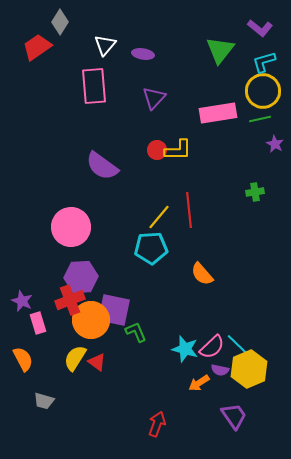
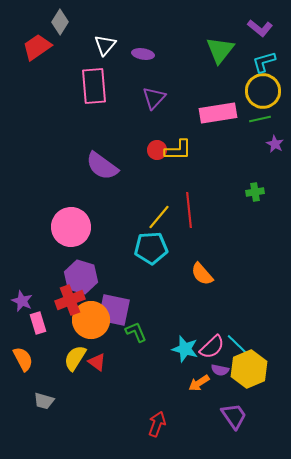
purple hexagon at (81, 277): rotated 20 degrees clockwise
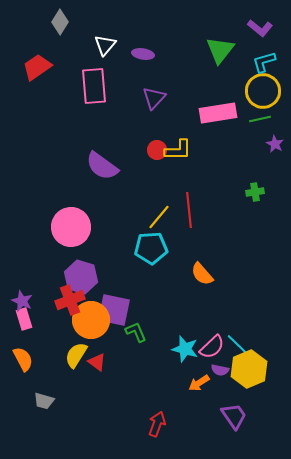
red trapezoid at (37, 47): moved 20 px down
pink rectangle at (38, 323): moved 14 px left, 4 px up
yellow semicircle at (75, 358): moved 1 px right, 3 px up
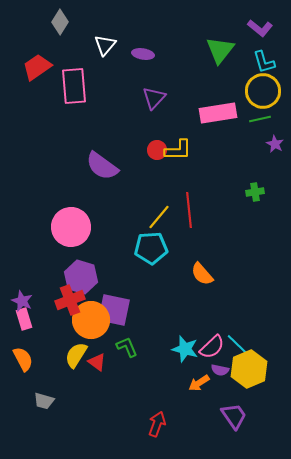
cyan L-shape at (264, 62): rotated 90 degrees counterclockwise
pink rectangle at (94, 86): moved 20 px left
green L-shape at (136, 332): moved 9 px left, 15 px down
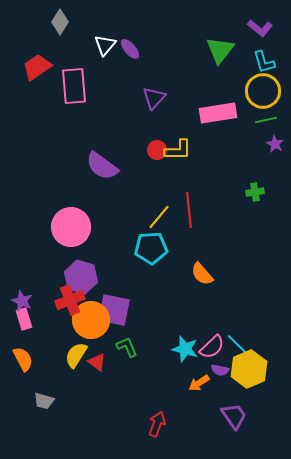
purple ellipse at (143, 54): moved 13 px left, 5 px up; rotated 40 degrees clockwise
green line at (260, 119): moved 6 px right, 1 px down
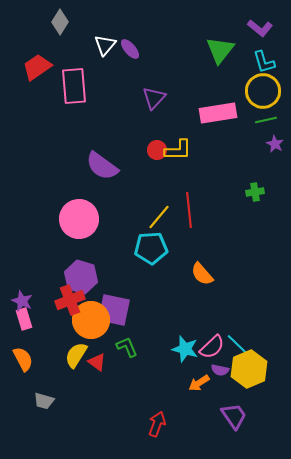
pink circle at (71, 227): moved 8 px right, 8 px up
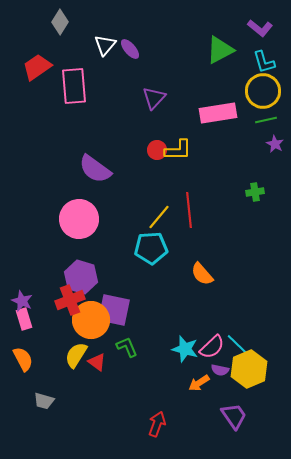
green triangle at (220, 50): rotated 24 degrees clockwise
purple semicircle at (102, 166): moved 7 px left, 3 px down
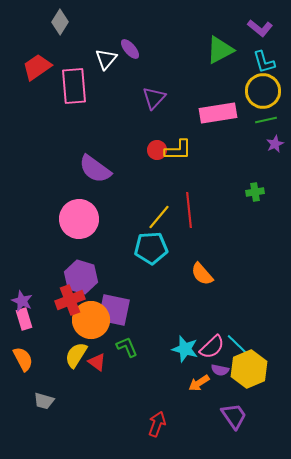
white triangle at (105, 45): moved 1 px right, 14 px down
purple star at (275, 144): rotated 18 degrees clockwise
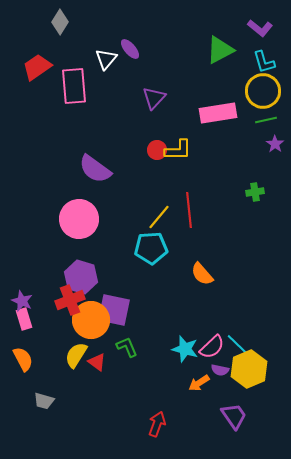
purple star at (275, 144): rotated 12 degrees counterclockwise
